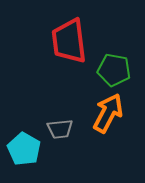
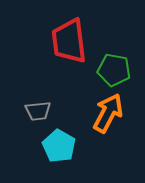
gray trapezoid: moved 22 px left, 18 px up
cyan pentagon: moved 35 px right, 3 px up
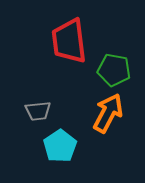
cyan pentagon: moved 1 px right; rotated 8 degrees clockwise
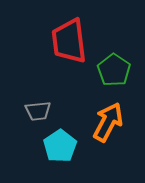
green pentagon: rotated 24 degrees clockwise
orange arrow: moved 9 px down
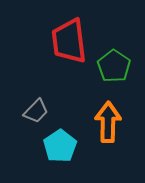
green pentagon: moved 4 px up
gray trapezoid: moved 2 px left; rotated 40 degrees counterclockwise
orange arrow: rotated 27 degrees counterclockwise
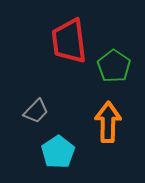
cyan pentagon: moved 2 px left, 6 px down
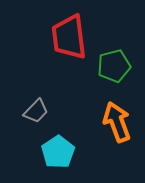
red trapezoid: moved 4 px up
green pentagon: rotated 24 degrees clockwise
orange arrow: moved 9 px right; rotated 21 degrees counterclockwise
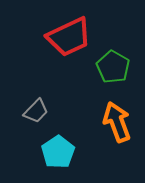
red trapezoid: rotated 108 degrees counterclockwise
green pentagon: moved 1 px left, 1 px down; rotated 28 degrees counterclockwise
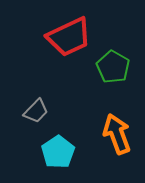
orange arrow: moved 12 px down
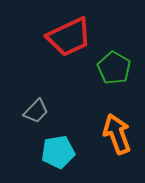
green pentagon: moved 1 px right, 1 px down
cyan pentagon: rotated 24 degrees clockwise
